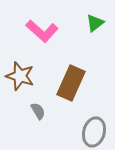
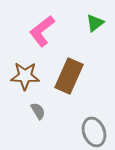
pink L-shape: rotated 100 degrees clockwise
brown star: moved 5 px right; rotated 16 degrees counterclockwise
brown rectangle: moved 2 px left, 7 px up
gray ellipse: rotated 36 degrees counterclockwise
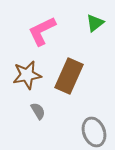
pink L-shape: rotated 12 degrees clockwise
brown star: moved 2 px right, 1 px up; rotated 12 degrees counterclockwise
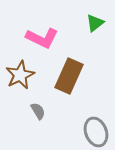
pink L-shape: moved 7 px down; rotated 128 degrees counterclockwise
brown star: moved 7 px left; rotated 16 degrees counterclockwise
gray ellipse: moved 2 px right
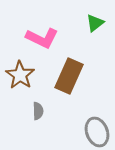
brown star: rotated 12 degrees counterclockwise
gray semicircle: rotated 30 degrees clockwise
gray ellipse: moved 1 px right
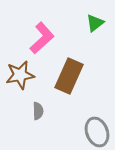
pink L-shape: rotated 68 degrees counterclockwise
brown star: rotated 28 degrees clockwise
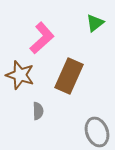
brown star: rotated 28 degrees clockwise
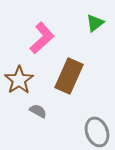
brown star: moved 1 px left, 5 px down; rotated 20 degrees clockwise
gray semicircle: rotated 60 degrees counterclockwise
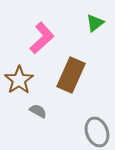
brown rectangle: moved 2 px right, 1 px up
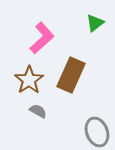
brown star: moved 10 px right
